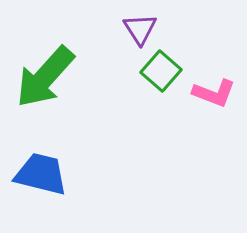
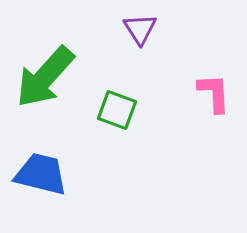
green square: moved 44 px left, 39 px down; rotated 21 degrees counterclockwise
pink L-shape: rotated 114 degrees counterclockwise
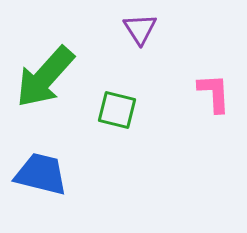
green square: rotated 6 degrees counterclockwise
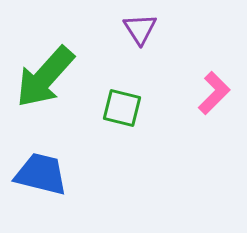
pink L-shape: rotated 48 degrees clockwise
green square: moved 5 px right, 2 px up
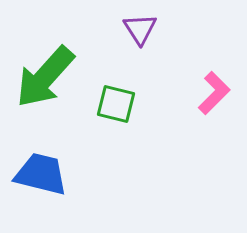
green square: moved 6 px left, 4 px up
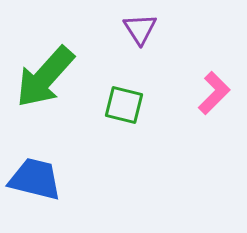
green square: moved 8 px right, 1 px down
blue trapezoid: moved 6 px left, 5 px down
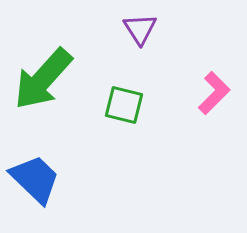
green arrow: moved 2 px left, 2 px down
blue trapezoid: rotated 30 degrees clockwise
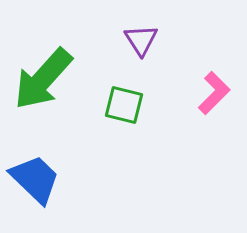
purple triangle: moved 1 px right, 11 px down
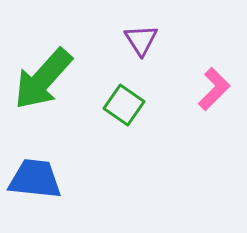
pink L-shape: moved 4 px up
green square: rotated 21 degrees clockwise
blue trapezoid: rotated 38 degrees counterclockwise
